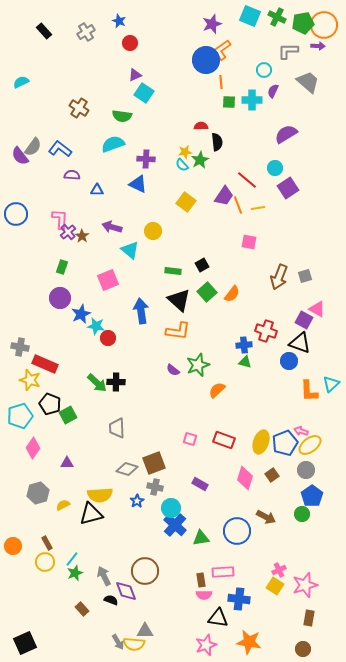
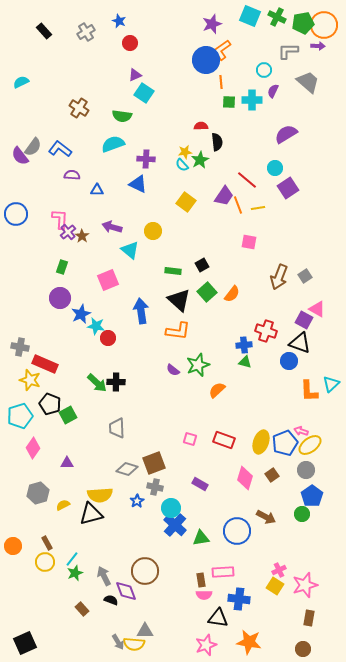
gray square at (305, 276): rotated 16 degrees counterclockwise
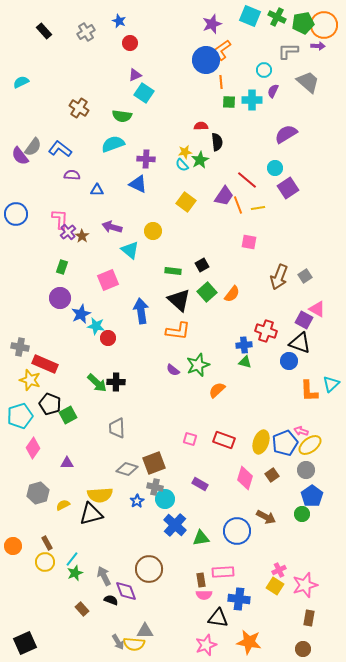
cyan circle at (171, 508): moved 6 px left, 9 px up
brown circle at (145, 571): moved 4 px right, 2 px up
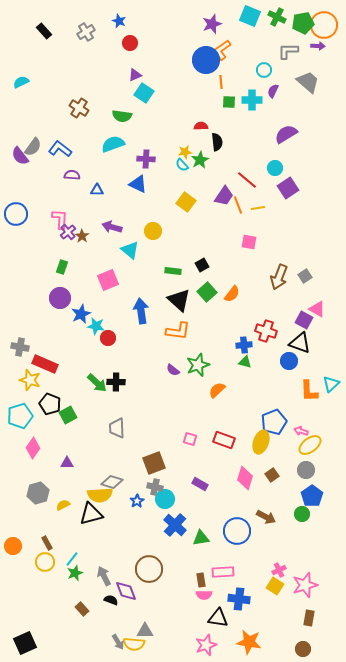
blue pentagon at (285, 443): moved 11 px left, 21 px up
gray diamond at (127, 469): moved 15 px left, 13 px down
